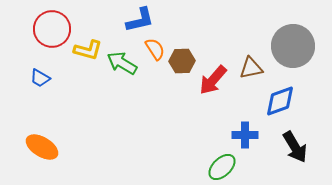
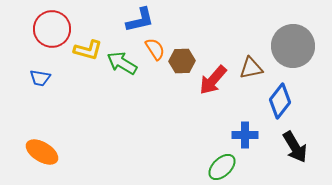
blue trapezoid: rotated 20 degrees counterclockwise
blue diamond: rotated 32 degrees counterclockwise
orange ellipse: moved 5 px down
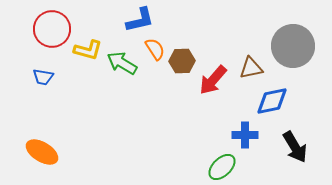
blue trapezoid: moved 3 px right, 1 px up
blue diamond: moved 8 px left; rotated 40 degrees clockwise
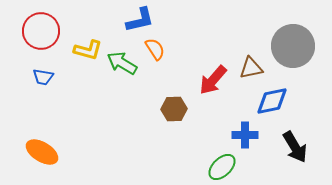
red circle: moved 11 px left, 2 px down
brown hexagon: moved 8 px left, 48 px down
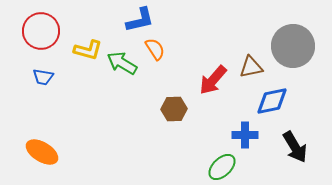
brown triangle: moved 1 px up
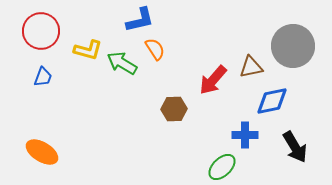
blue trapezoid: rotated 80 degrees counterclockwise
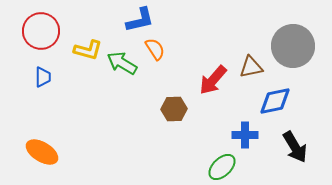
blue trapezoid: rotated 20 degrees counterclockwise
blue diamond: moved 3 px right
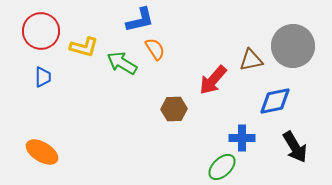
yellow L-shape: moved 4 px left, 3 px up
brown triangle: moved 7 px up
blue cross: moved 3 px left, 3 px down
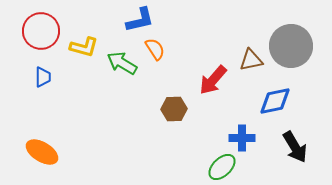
gray circle: moved 2 px left
